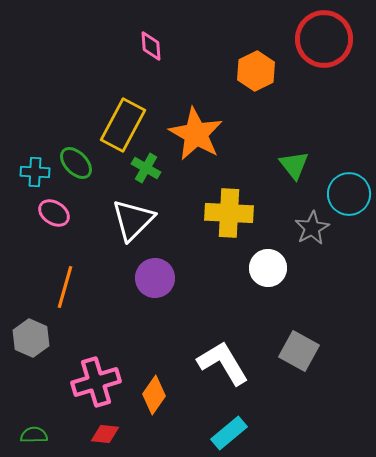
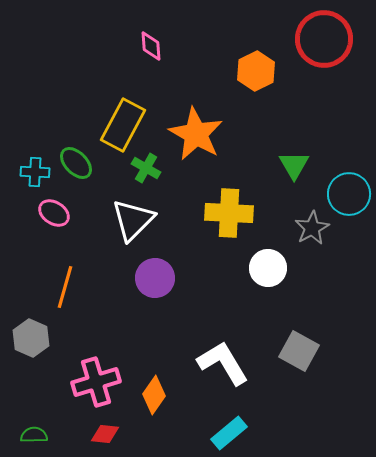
green triangle: rotated 8 degrees clockwise
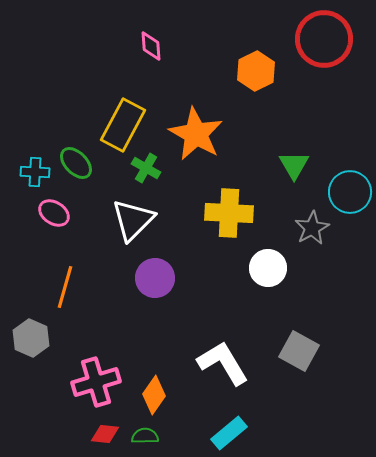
cyan circle: moved 1 px right, 2 px up
green semicircle: moved 111 px right, 1 px down
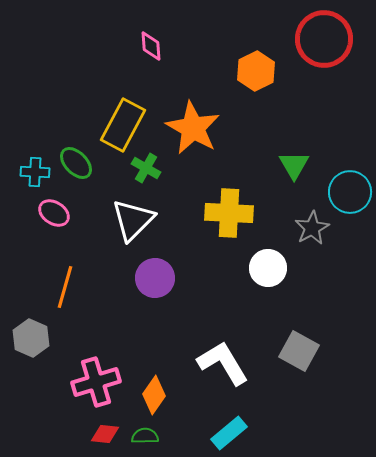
orange star: moved 3 px left, 6 px up
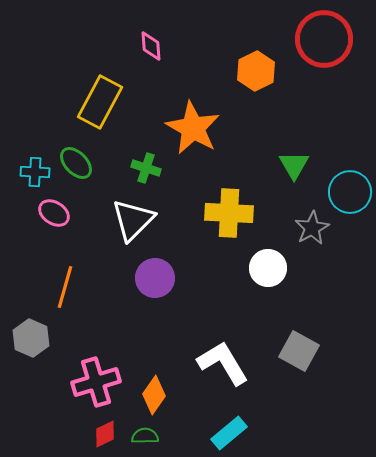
yellow rectangle: moved 23 px left, 23 px up
green cross: rotated 12 degrees counterclockwise
red diamond: rotated 32 degrees counterclockwise
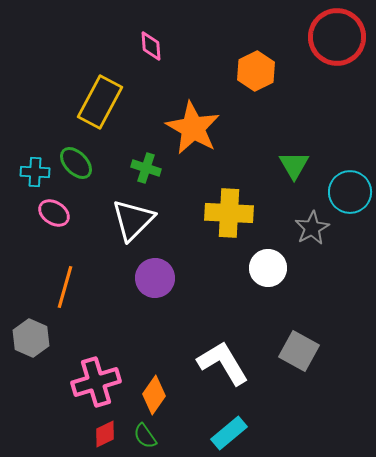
red circle: moved 13 px right, 2 px up
green semicircle: rotated 124 degrees counterclockwise
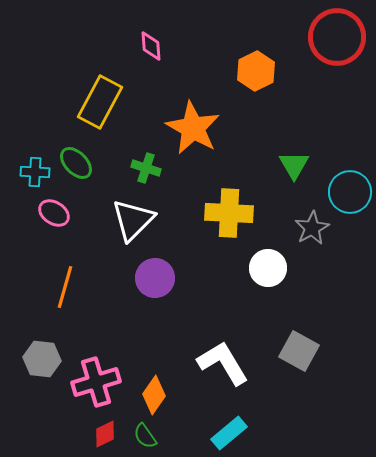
gray hexagon: moved 11 px right, 21 px down; rotated 18 degrees counterclockwise
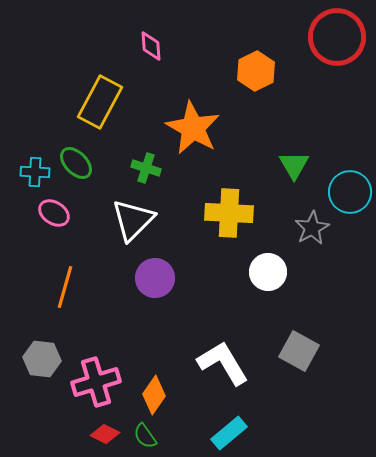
white circle: moved 4 px down
red diamond: rotated 52 degrees clockwise
